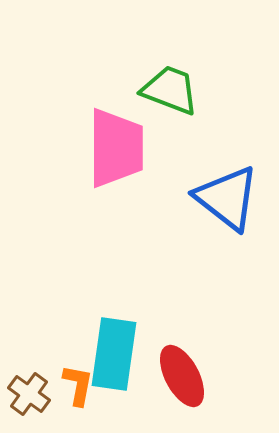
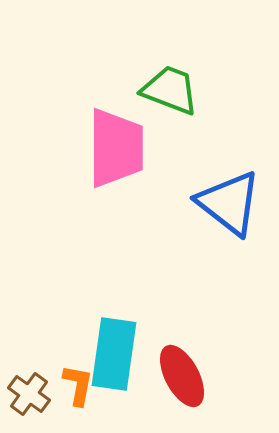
blue triangle: moved 2 px right, 5 px down
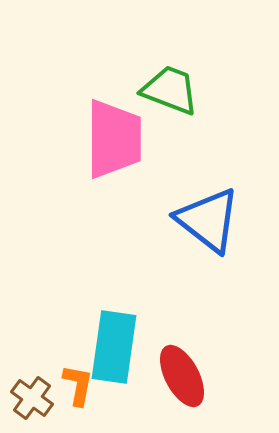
pink trapezoid: moved 2 px left, 9 px up
blue triangle: moved 21 px left, 17 px down
cyan rectangle: moved 7 px up
brown cross: moved 3 px right, 4 px down
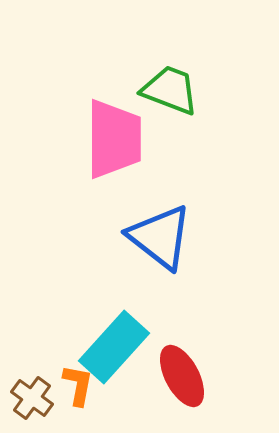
blue triangle: moved 48 px left, 17 px down
cyan rectangle: rotated 34 degrees clockwise
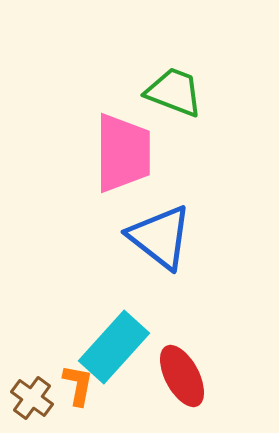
green trapezoid: moved 4 px right, 2 px down
pink trapezoid: moved 9 px right, 14 px down
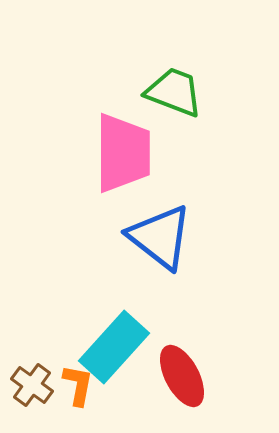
brown cross: moved 13 px up
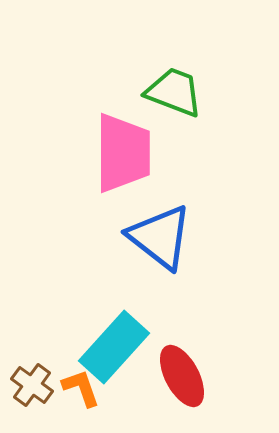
orange L-shape: moved 3 px right, 3 px down; rotated 30 degrees counterclockwise
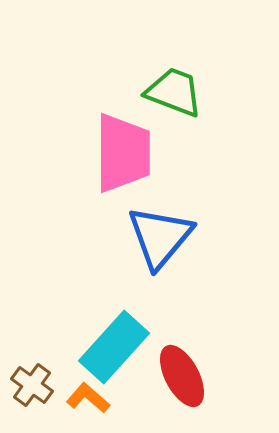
blue triangle: rotated 32 degrees clockwise
orange L-shape: moved 7 px right, 10 px down; rotated 30 degrees counterclockwise
